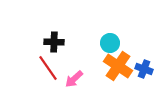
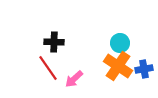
cyan circle: moved 10 px right
blue cross: rotated 30 degrees counterclockwise
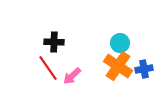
pink arrow: moved 2 px left, 3 px up
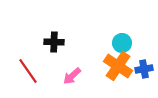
cyan circle: moved 2 px right
red line: moved 20 px left, 3 px down
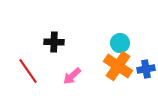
cyan circle: moved 2 px left
blue cross: moved 2 px right
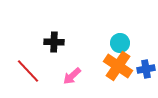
red line: rotated 8 degrees counterclockwise
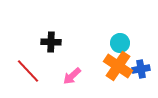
black cross: moved 3 px left
blue cross: moved 5 px left
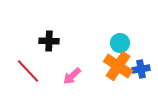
black cross: moved 2 px left, 1 px up
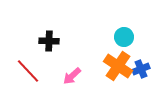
cyan circle: moved 4 px right, 6 px up
blue cross: rotated 12 degrees counterclockwise
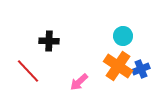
cyan circle: moved 1 px left, 1 px up
pink arrow: moved 7 px right, 6 px down
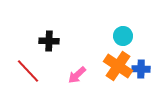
blue cross: rotated 24 degrees clockwise
pink arrow: moved 2 px left, 7 px up
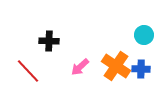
cyan circle: moved 21 px right, 1 px up
orange cross: moved 2 px left
pink arrow: moved 3 px right, 8 px up
